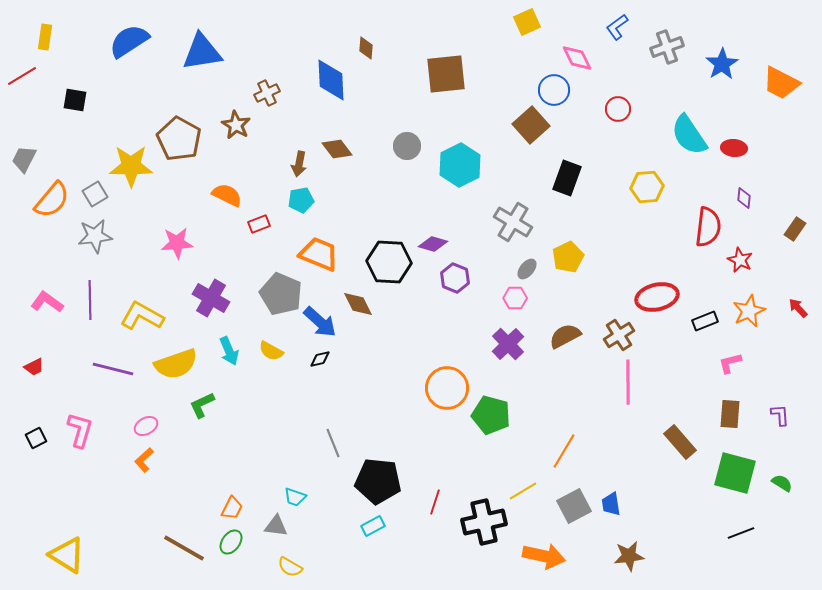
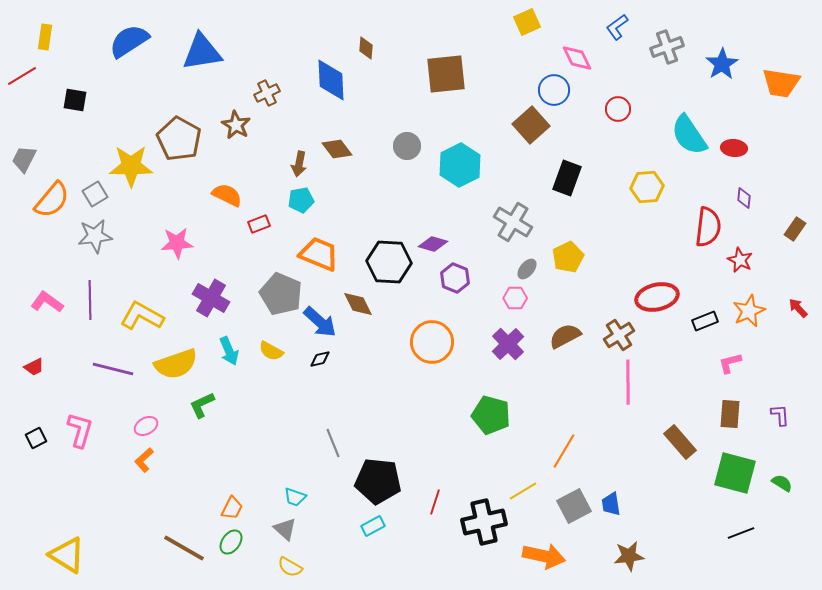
orange trapezoid at (781, 83): rotated 18 degrees counterclockwise
orange circle at (447, 388): moved 15 px left, 46 px up
gray triangle at (276, 526): moved 9 px right, 3 px down; rotated 35 degrees clockwise
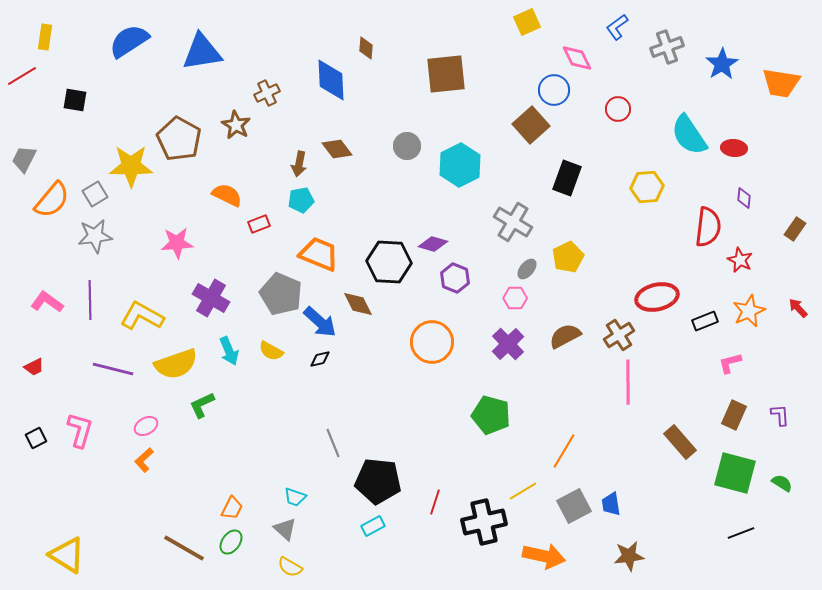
brown rectangle at (730, 414): moved 4 px right, 1 px down; rotated 20 degrees clockwise
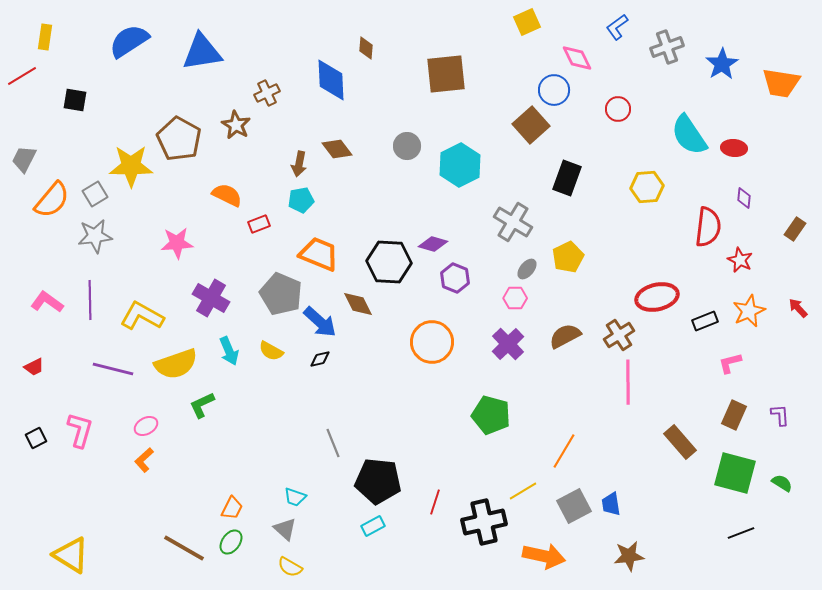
yellow triangle at (67, 555): moved 4 px right
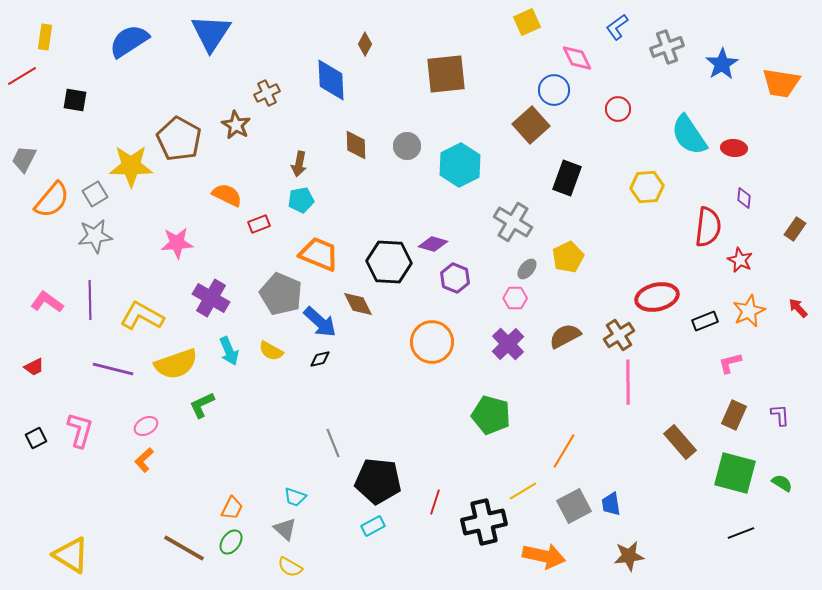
brown diamond at (366, 48): moved 1 px left, 4 px up; rotated 25 degrees clockwise
blue triangle at (202, 52): moved 9 px right, 19 px up; rotated 48 degrees counterclockwise
brown diamond at (337, 149): moved 19 px right, 4 px up; rotated 36 degrees clockwise
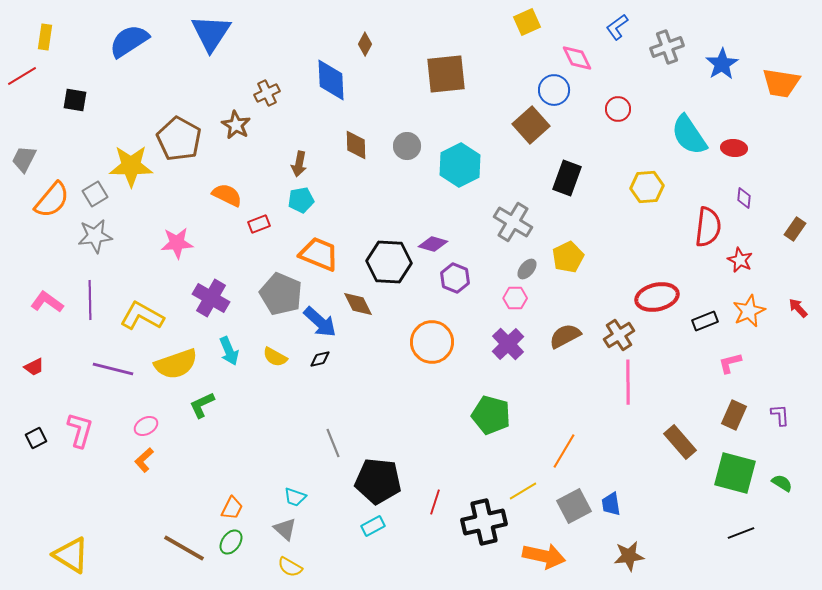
yellow semicircle at (271, 351): moved 4 px right, 6 px down
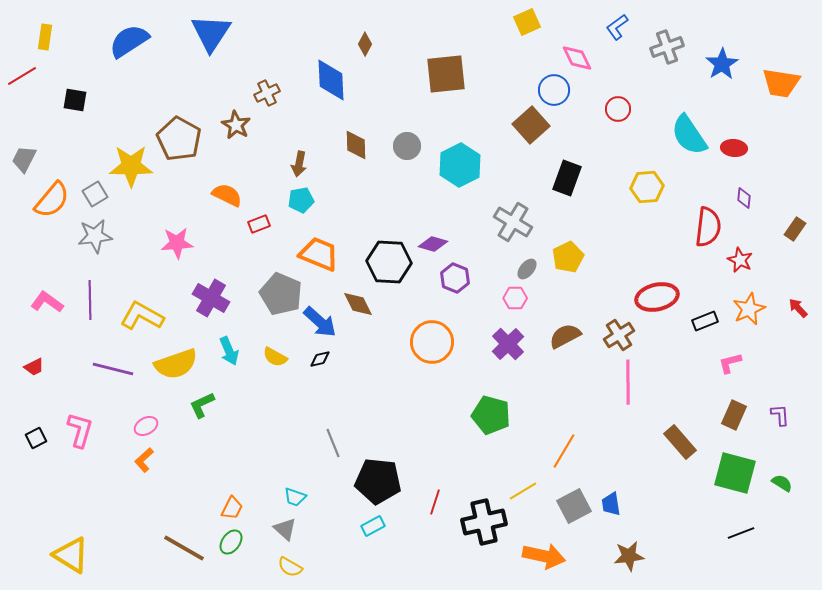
orange star at (749, 311): moved 2 px up
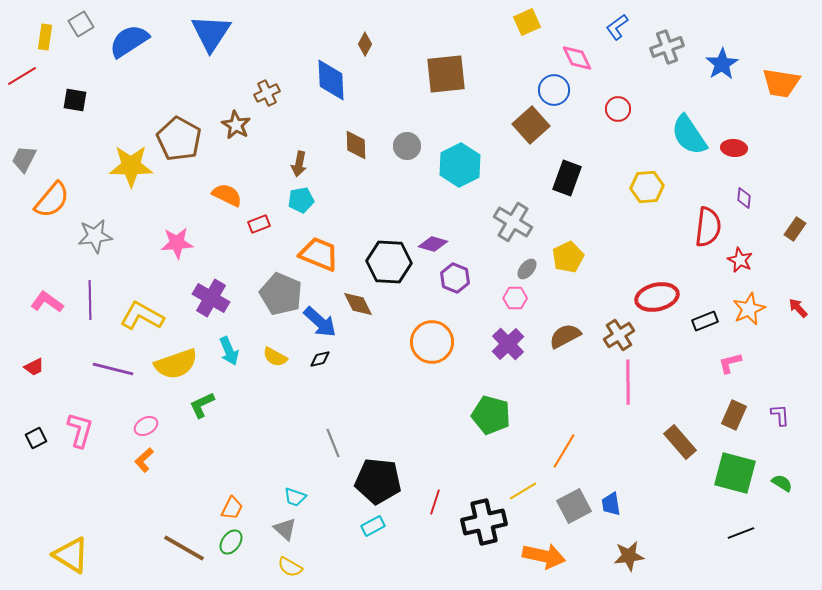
gray square at (95, 194): moved 14 px left, 170 px up
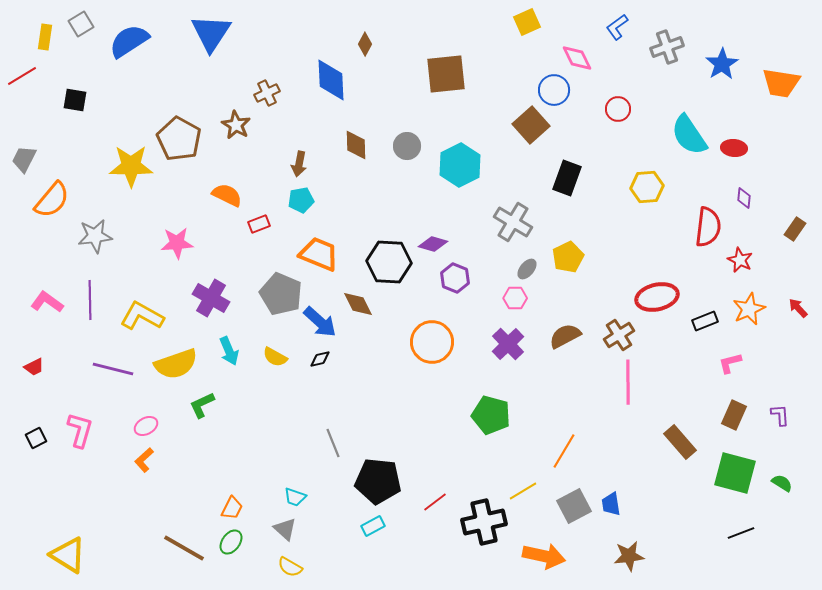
red line at (435, 502): rotated 35 degrees clockwise
yellow triangle at (71, 555): moved 3 px left
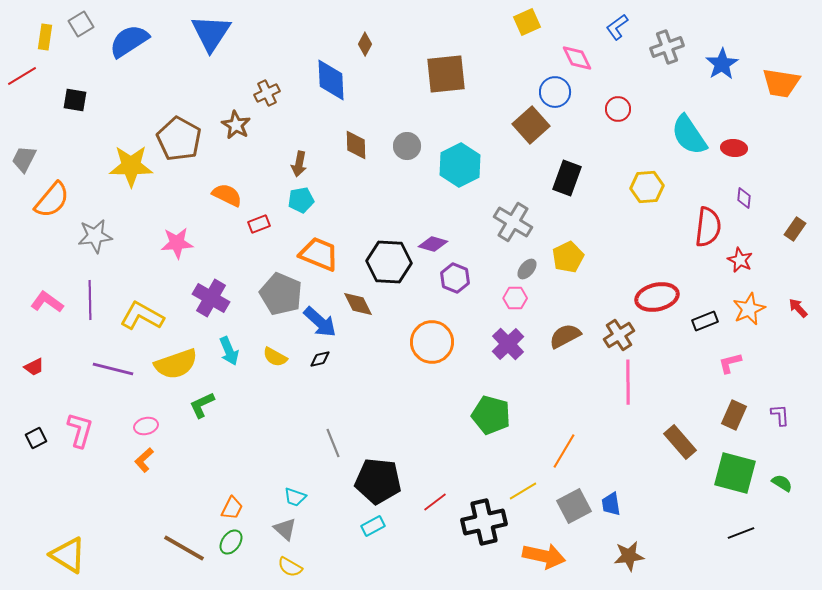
blue circle at (554, 90): moved 1 px right, 2 px down
pink ellipse at (146, 426): rotated 15 degrees clockwise
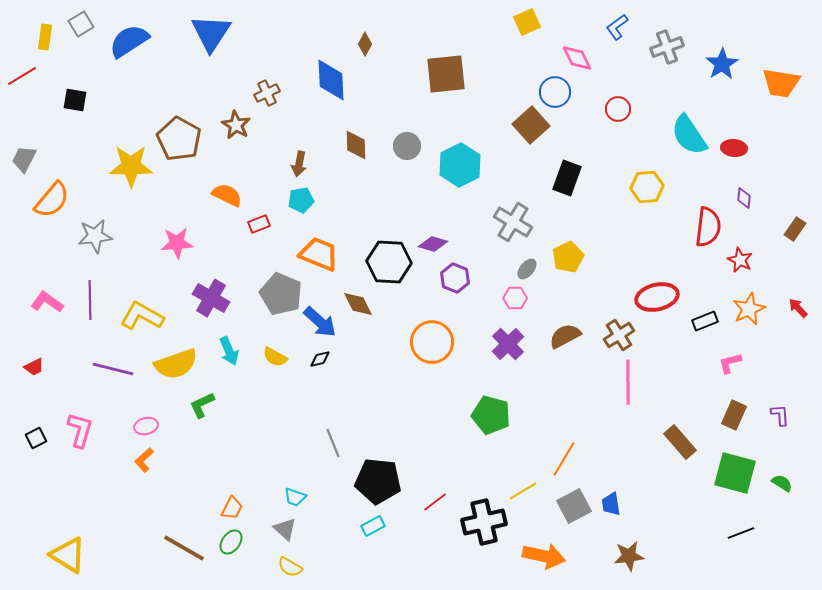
orange line at (564, 451): moved 8 px down
